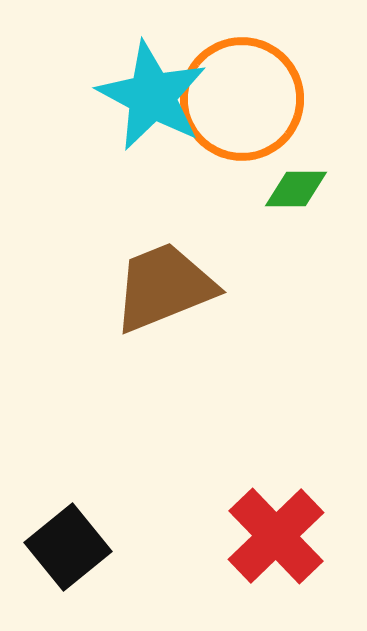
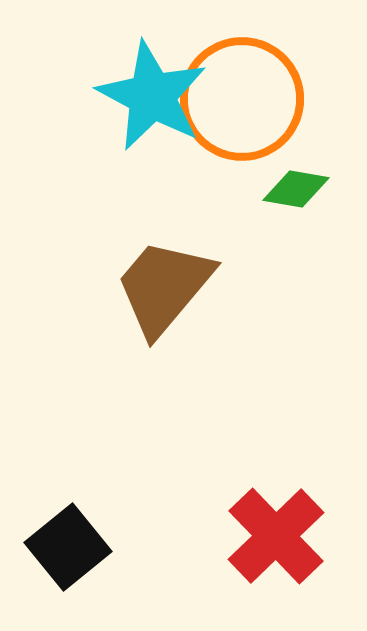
green diamond: rotated 10 degrees clockwise
brown trapezoid: rotated 28 degrees counterclockwise
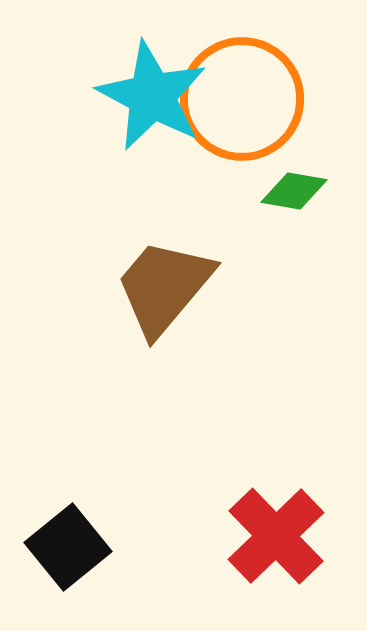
green diamond: moved 2 px left, 2 px down
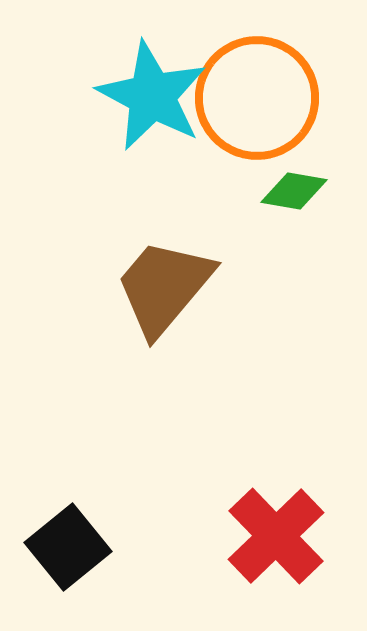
orange circle: moved 15 px right, 1 px up
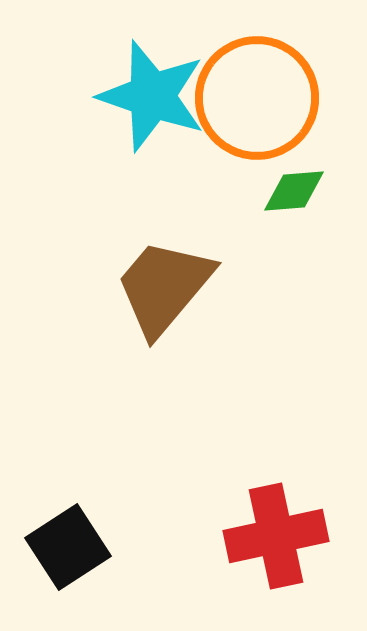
cyan star: rotated 9 degrees counterclockwise
green diamond: rotated 14 degrees counterclockwise
red cross: rotated 32 degrees clockwise
black square: rotated 6 degrees clockwise
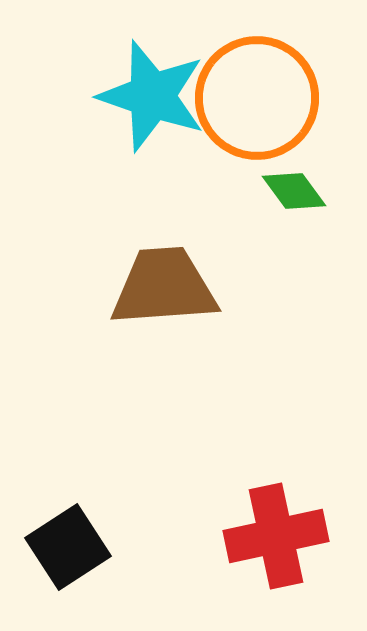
green diamond: rotated 58 degrees clockwise
brown trapezoid: rotated 46 degrees clockwise
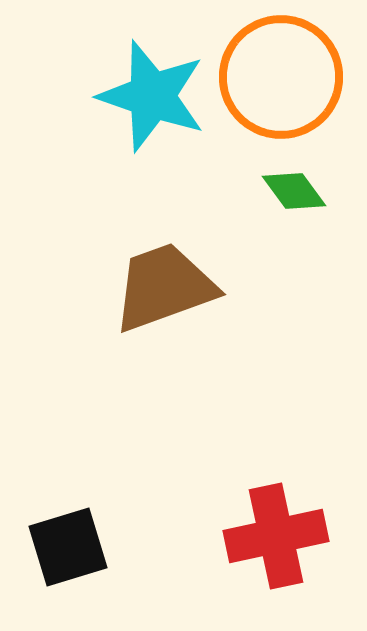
orange circle: moved 24 px right, 21 px up
brown trapezoid: rotated 16 degrees counterclockwise
black square: rotated 16 degrees clockwise
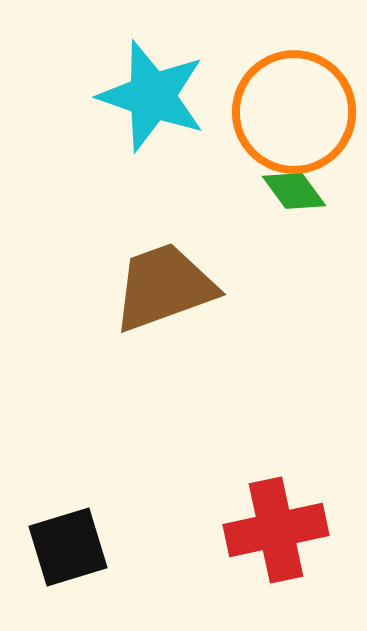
orange circle: moved 13 px right, 35 px down
red cross: moved 6 px up
